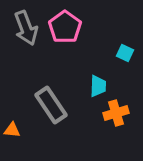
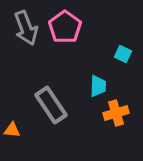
cyan square: moved 2 px left, 1 px down
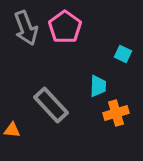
gray rectangle: rotated 9 degrees counterclockwise
